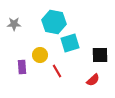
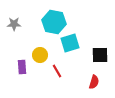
red semicircle: moved 1 px right, 2 px down; rotated 32 degrees counterclockwise
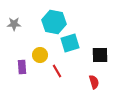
red semicircle: rotated 32 degrees counterclockwise
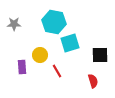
red semicircle: moved 1 px left, 1 px up
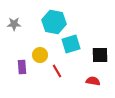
cyan square: moved 1 px right, 1 px down
red semicircle: rotated 64 degrees counterclockwise
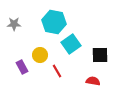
cyan square: rotated 18 degrees counterclockwise
purple rectangle: rotated 24 degrees counterclockwise
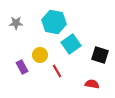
gray star: moved 2 px right, 1 px up
black square: rotated 18 degrees clockwise
red semicircle: moved 1 px left, 3 px down
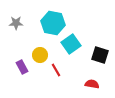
cyan hexagon: moved 1 px left, 1 px down
red line: moved 1 px left, 1 px up
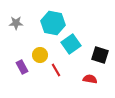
red semicircle: moved 2 px left, 5 px up
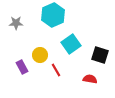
cyan hexagon: moved 8 px up; rotated 25 degrees clockwise
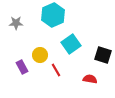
black square: moved 3 px right
